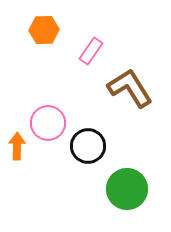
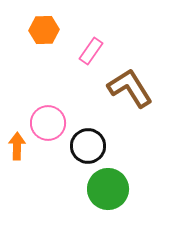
green circle: moved 19 px left
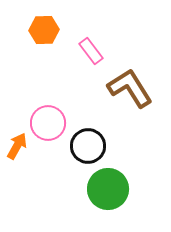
pink rectangle: rotated 72 degrees counterclockwise
orange arrow: rotated 28 degrees clockwise
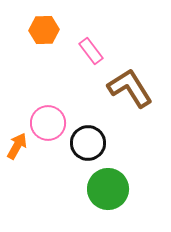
black circle: moved 3 px up
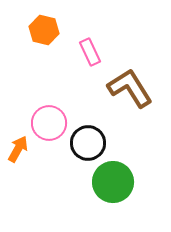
orange hexagon: rotated 16 degrees clockwise
pink rectangle: moved 1 px left, 1 px down; rotated 12 degrees clockwise
pink circle: moved 1 px right
orange arrow: moved 1 px right, 3 px down
green circle: moved 5 px right, 7 px up
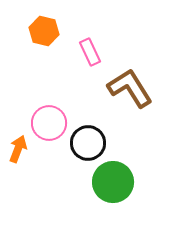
orange hexagon: moved 1 px down
orange arrow: rotated 8 degrees counterclockwise
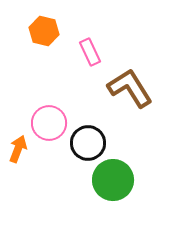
green circle: moved 2 px up
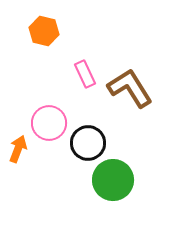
pink rectangle: moved 5 px left, 22 px down
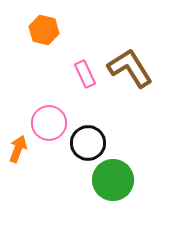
orange hexagon: moved 1 px up
brown L-shape: moved 20 px up
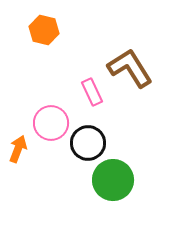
pink rectangle: moved 7 px right, 18 px down
pink circle: moved 2 px right
